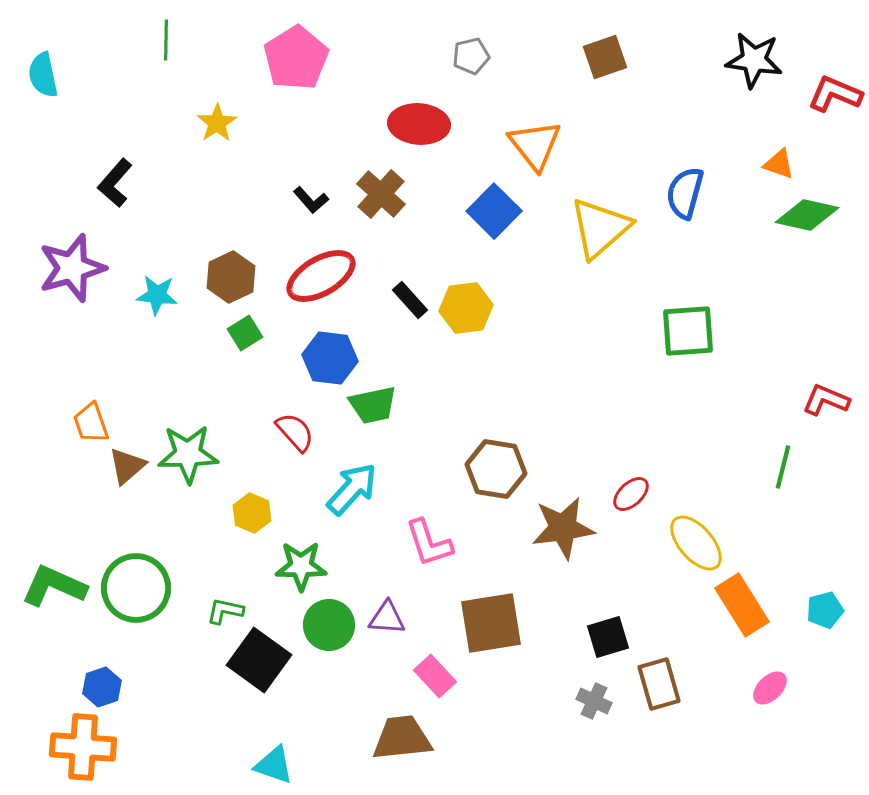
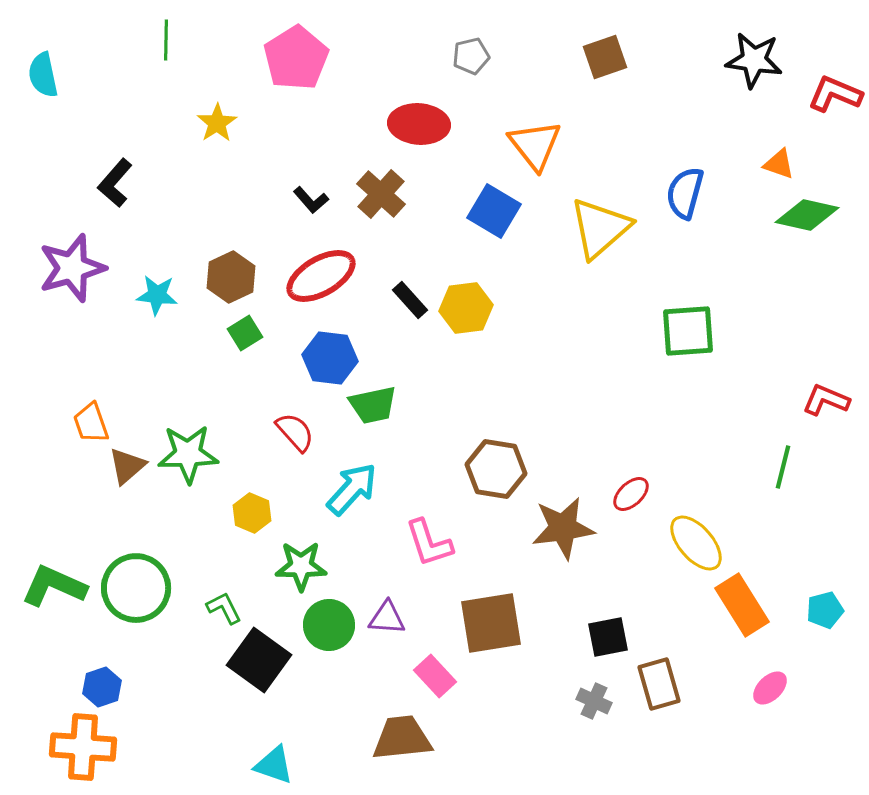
blue square at (494, 211): rotated 14 degrees counterclockwise
green L-shape at (225, 611): moved 1 px left, 3 px up; rotated 51 degrees clockwise
black square at (608, 637): rotated 6 degrees clockwise
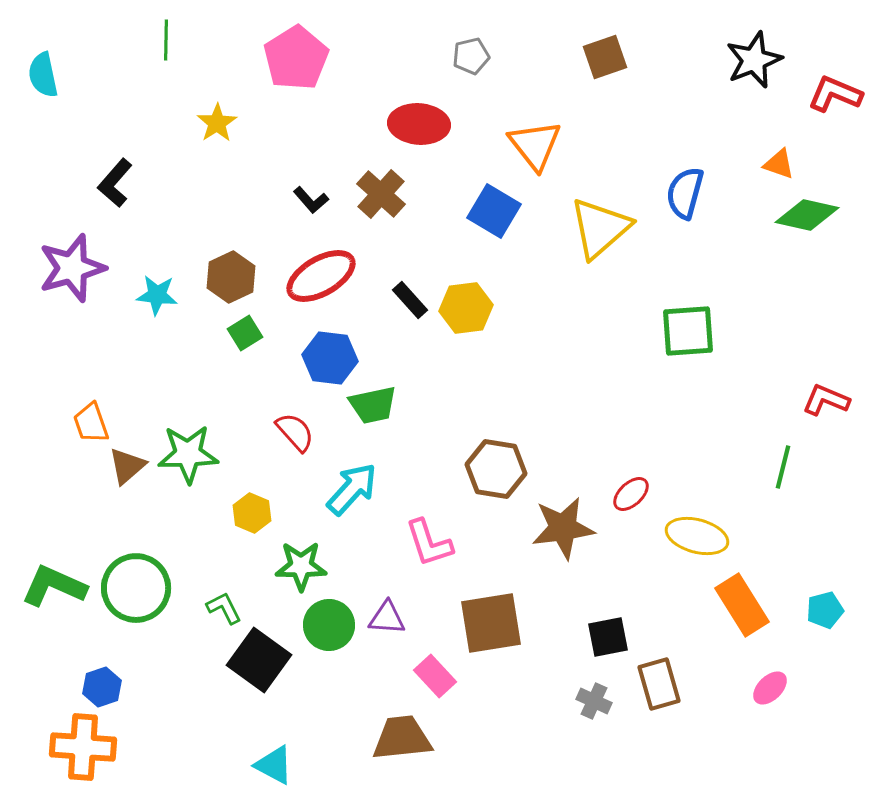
black star at (754, 60): rotated 30 degrees counterclockwise
yellow ellipse at (696, 543): moved 1 px right, 7 px up; rotated 34 degrees counterclockwise
cyan triangle at (274, 765): rotated 9 degrees clockwise
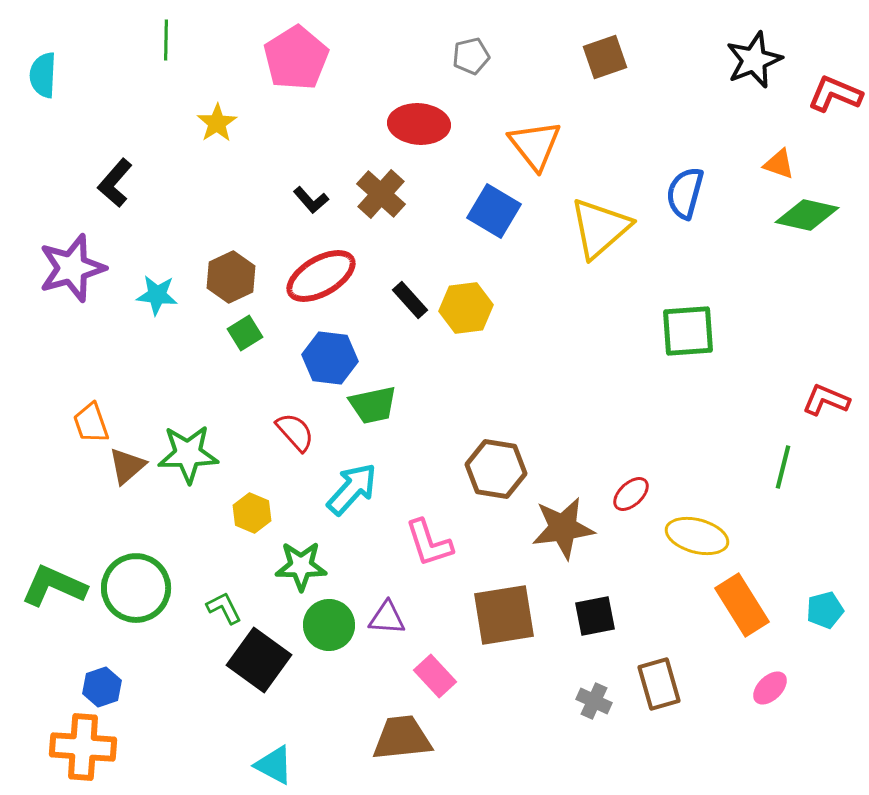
cyan semicircle at (43, 75): rotated 15 degrees clockwise
brown square at (491, 623): moved 13 px right, 8 px up
black square at (608, 637): moved 13 px left, 21 px up
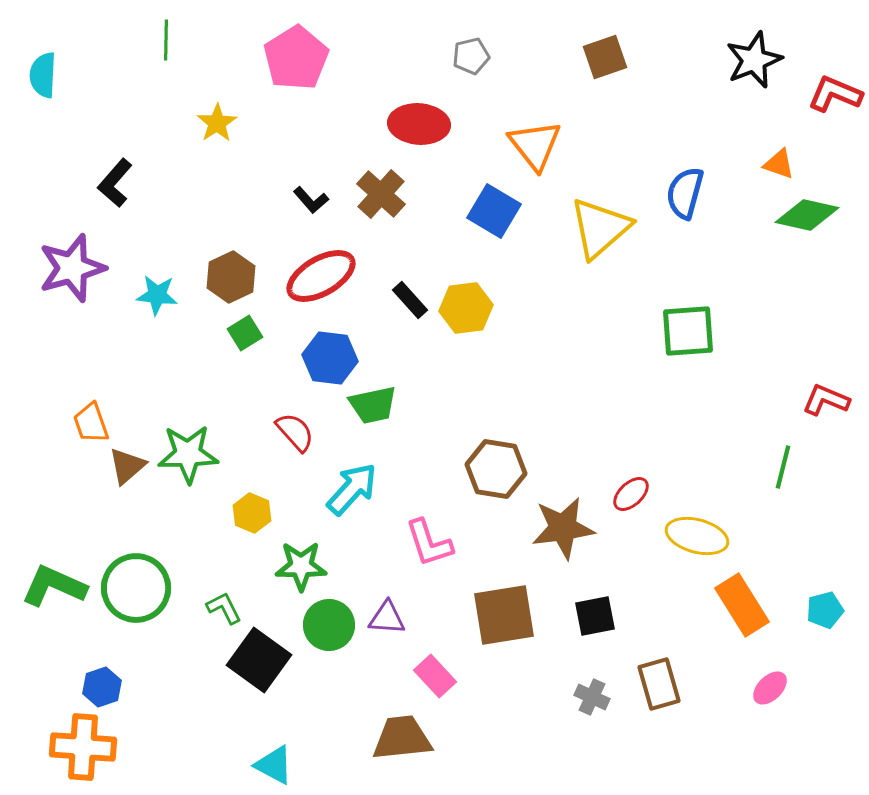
gray cross at (594, 701): moved 2 px left, 4 px up
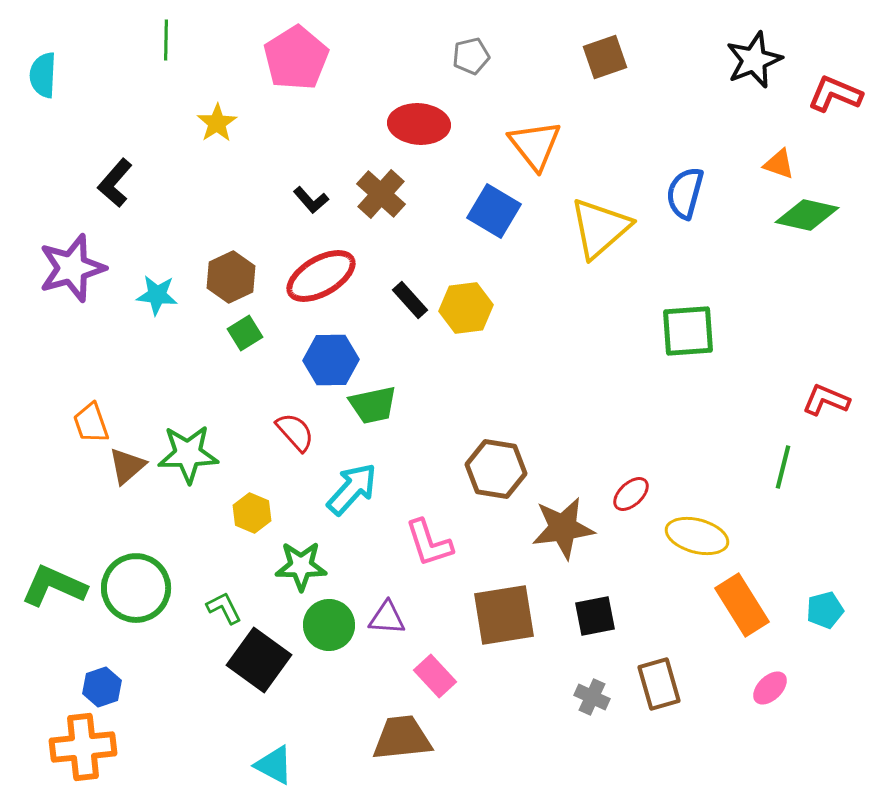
blue hexagon at (330, 358): moved 1 px right, 2 px down; rotated 8 degrees counterclockwise
orange cross at (83, 747): rotated 10 degrees counterclockwise
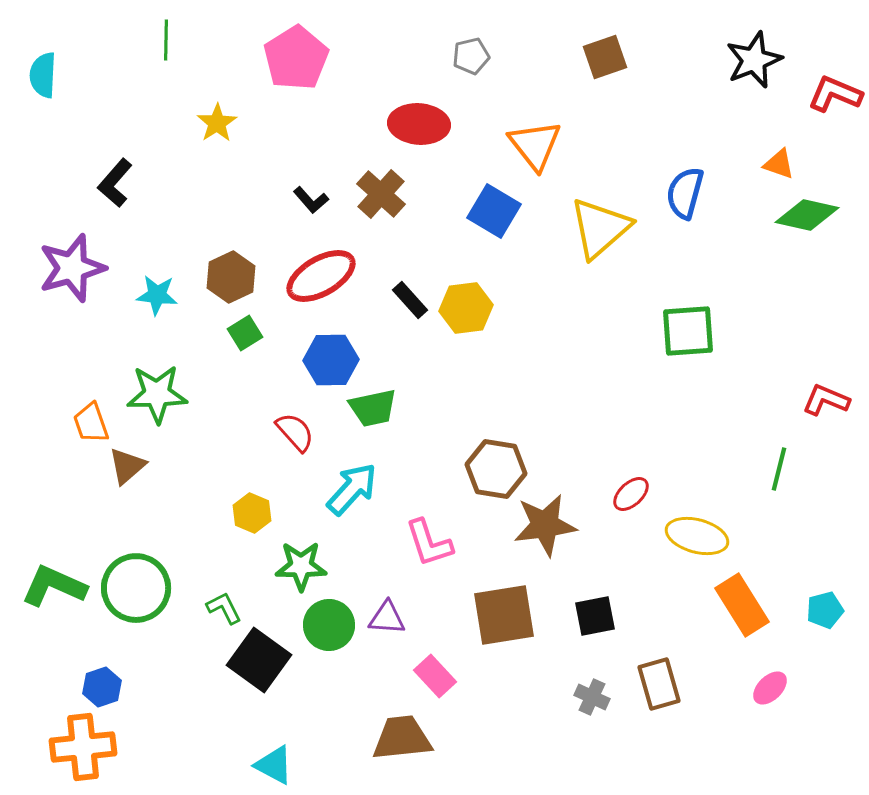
green trapezoid at (373, 405): moved 3 px down
green star at (188, 454): moved 31 px left, 60 px up
green line at (783, 467): moved 4 px left, 2 px down
brown star at (563, 528): moved 18 px left, 3 px up
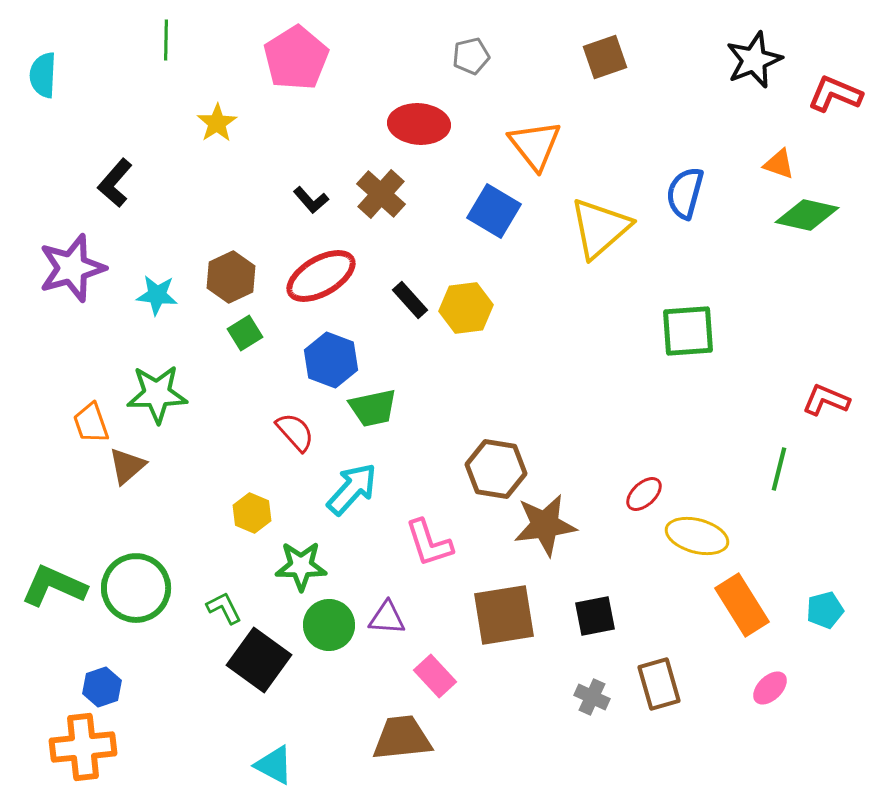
blue hexagon at (331, 360): rotated 22 degrees clockwise
red ellipse at (631, 494): moved 13 px right
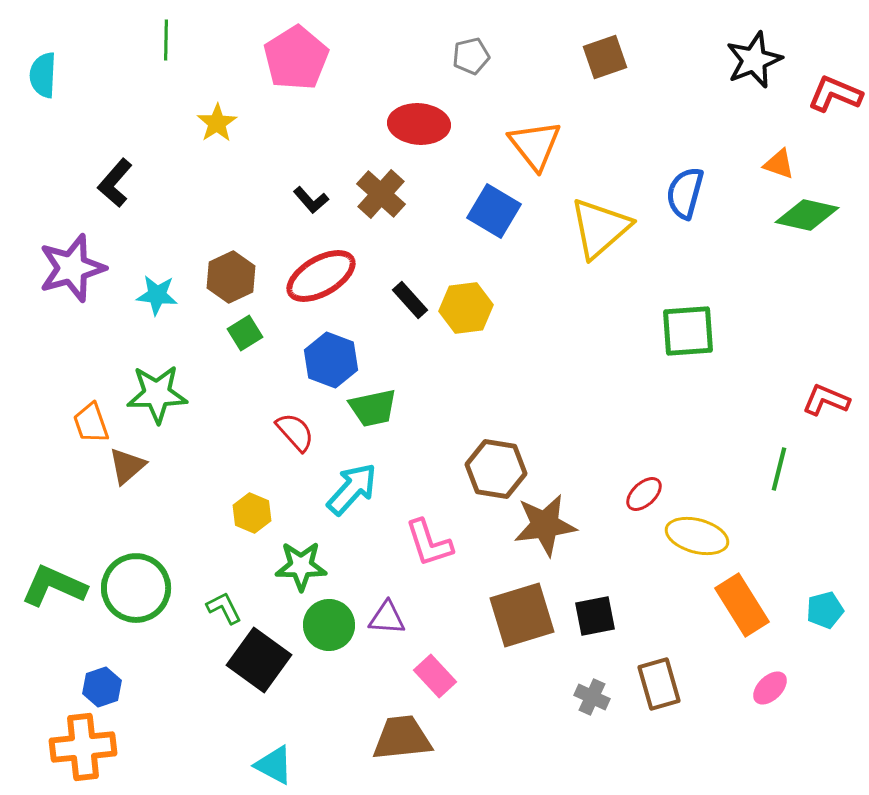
brown square at (504, 615): moved 18 px right; rotated 8 degrees counterclockwise
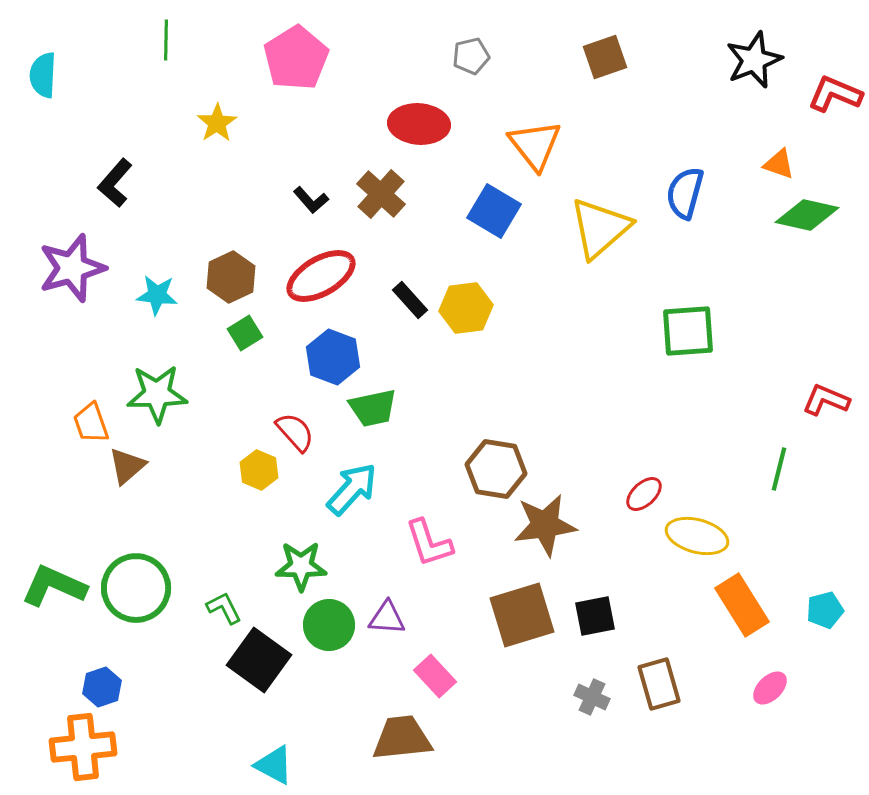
blue hexagon at (331, 360): moved 2 px right, 3 px up
yellow hexagon at (252, 513): moved 7 px right, 43 px up
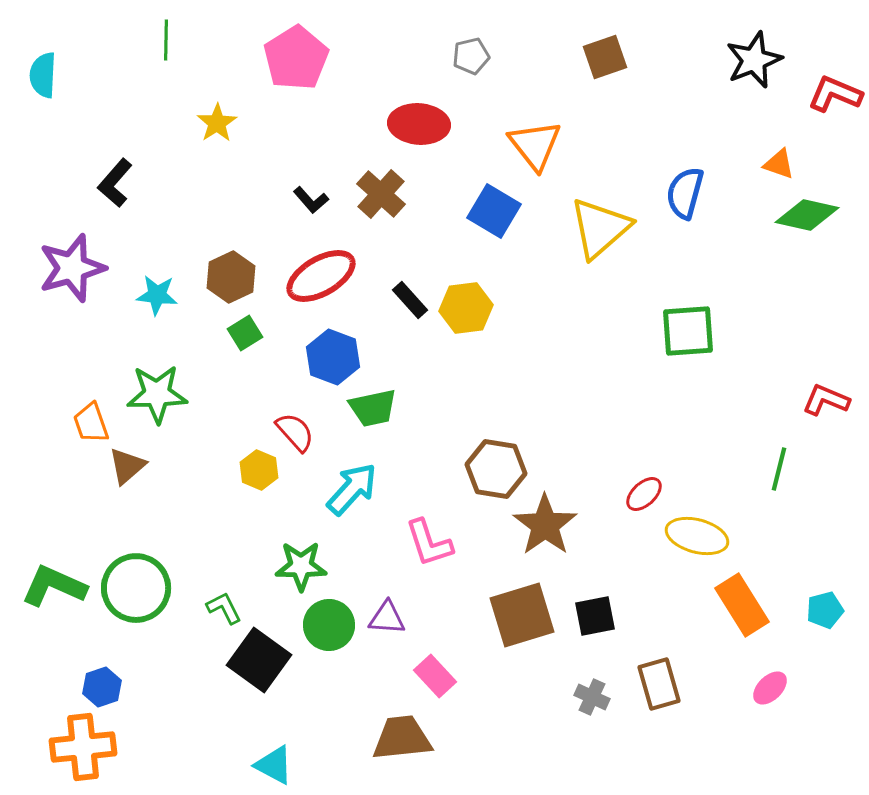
brown star at (545, 525): rotated 28 degrees counterclockwise
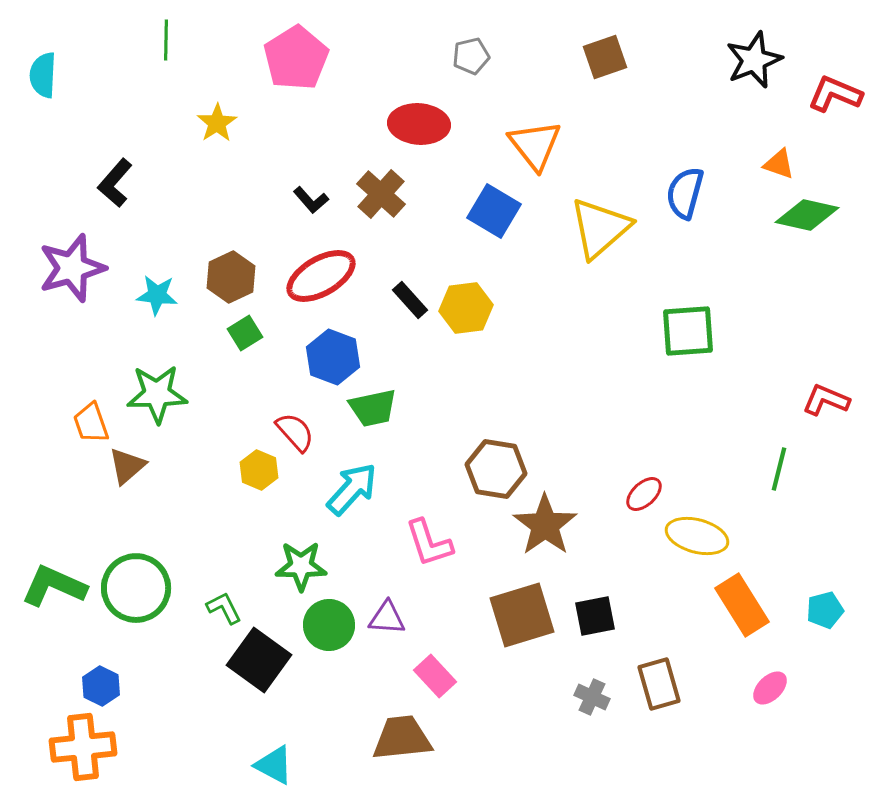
blue hexagon at (102, 687): moved 1 px left, 1 px up; rotated 15 degrees counterclockwise
